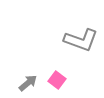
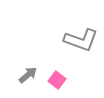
gray arrow: moved 8 px up
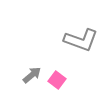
gray arrow: moved 4 px right
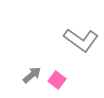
gray L-shape: rotated 16 degrees clockwise
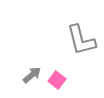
gray L-shape: rotated 40 degrees clockwise
